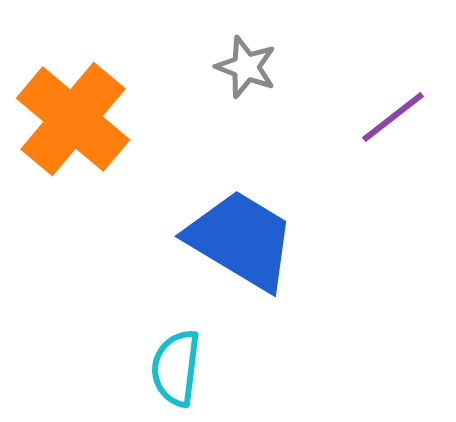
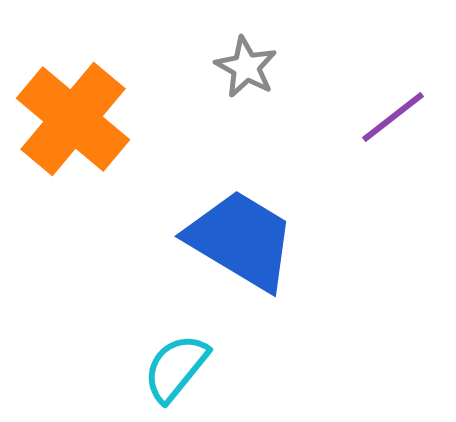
gray star: rotated 8 degrees clockwise
cyan semicircle: rotated 32 degrees clockwise
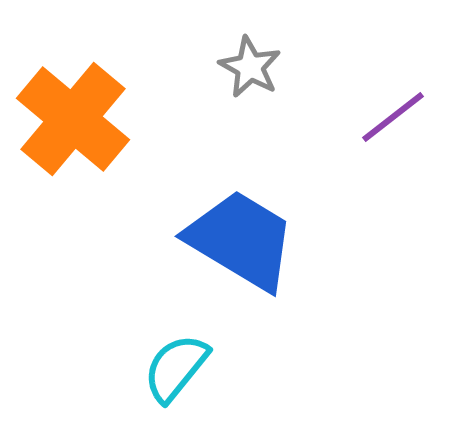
gray star: moved 4 px right
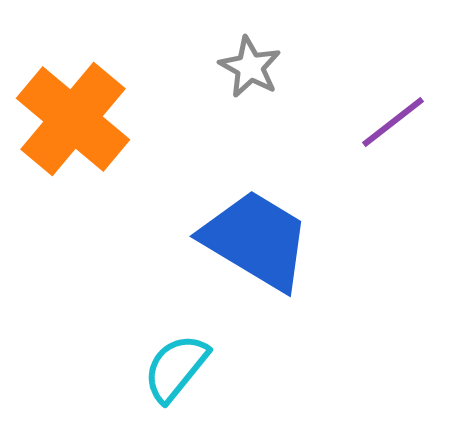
purple line: moved 5 px down
blue trapezoid: moved 15 px right
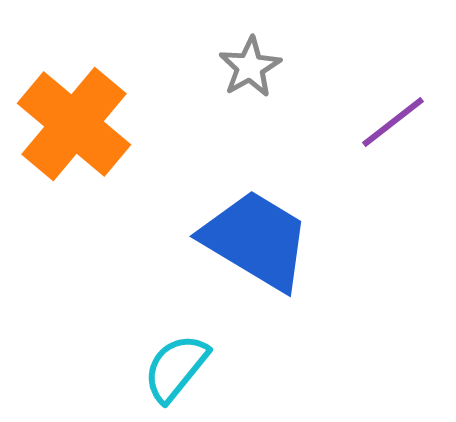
gray star: rotated 14 degrees clockwise
orange cross: moved 1 px right, 5 px down
